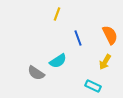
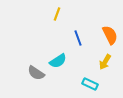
cyan rectangle: moved 3 px left, 2 px up
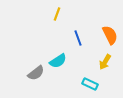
gray semicircle: rotated 72 degrees counterclockwise
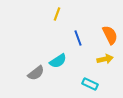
yellow arrow: moved 3 px up; rotated 133 degrees counterclockwise
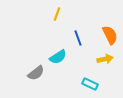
cyan semicircle: moved 4 px up
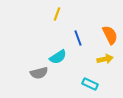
gray semicircle: moved 3 px right; rotated 24 degrees clockwise
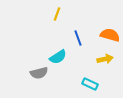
orange semicircle: rotated 48 degrees counterclockwise
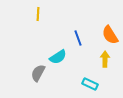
yellow line: moved 19 px left; rotated 16 degrees counterclockwise
orange semicircle: rotated 138 degrees counterclockwise
yellow arrow: rotated 77 degrees counterclockwise
gray semicircle: moved 1 px left; rotated 132 degrees clockwise
